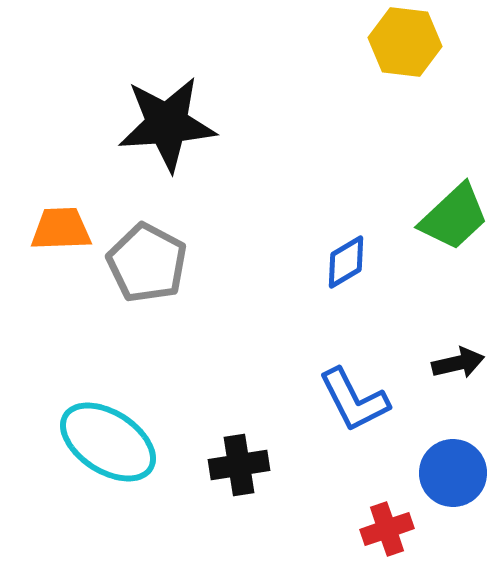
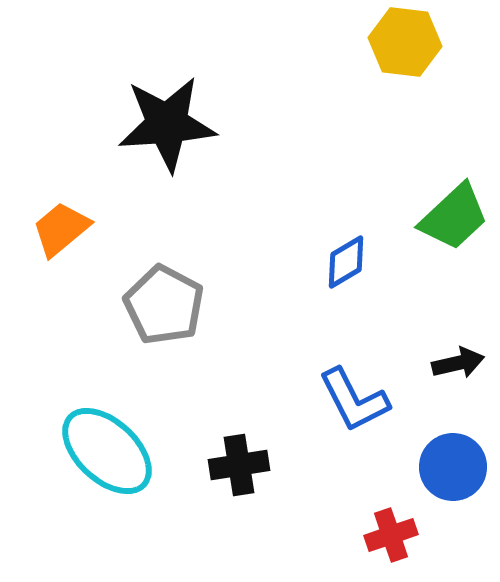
orange trapezoid: rotated 38 degrees counterclockwise
gray pentagon: moved 17 px right, 42 px down
cyan ellipse: moved 1 px left, 9 px down; rotated 10 degrees clockwise
blue circle: moved 6 px up
red cross: moved 4 px right, 6 px down
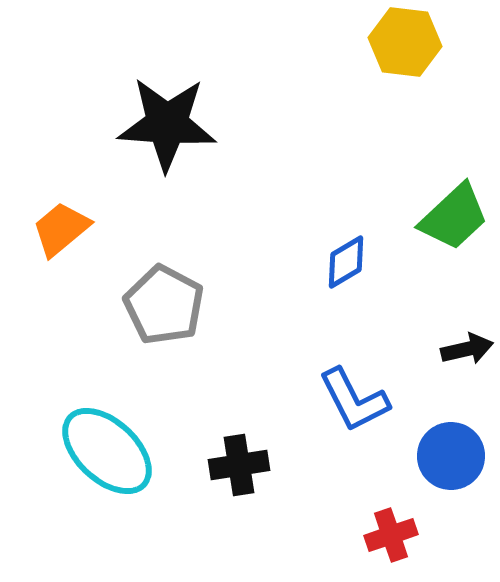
black star: rotated 8 degrees clockwise
black arrow: moved 9 px right, 14 px up
blue circle: moved 2 px left, 11 px up
